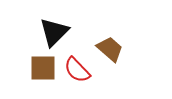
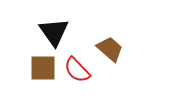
black triangle: rotated 20 degrees counterclockwise
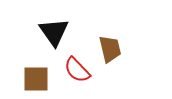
brown trapezoid: rotated 36 degrees clockwise
brown square: moved 7 px left, 11 px down
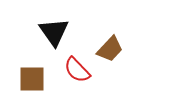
brown trapezoid: rotated 56 degrees clockwise
brown square: moved 4 px left
